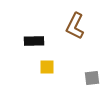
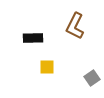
black rectangle: moved 1 px left, 3 px up
gray square: rotated 28 degrees counterclockwise
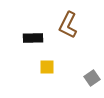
brown L-shape: moved 7 px left, 1 px up
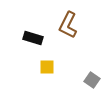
black rectangle: rotated 18 degrees clockwise
gray square: moved 2 px down; rotated 21 degrees counterclockwise
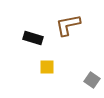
brown L-shape: rotated 52 degrees clockwise
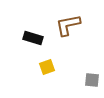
yellow square: rotated 21 degrees counterclockwise
gray square: rotated 28 degrees counterclockwise
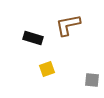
yellow square: moved 2 px down
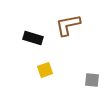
yellow square: moved 2 px left, 1 px down
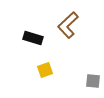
brown L-shape: rotated 32 degrees counterclockwise
gray square: moved 1 px right, 1 px down
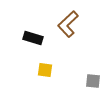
brown L-shape: moved 1 px up
yellow square: rotated 28 degrees clockwise
